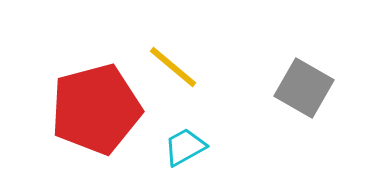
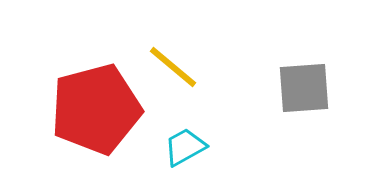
gray square: rotated 34 degrees counterclockwise
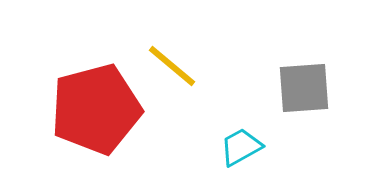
yellow line: moved 1 px left, 1 px up
cyan trapezoid: moved 56 px right
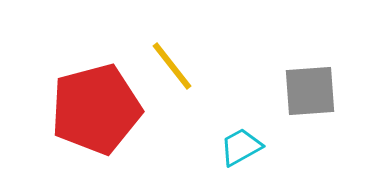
yellow line: rotated 12 degrees clockwise
gray square: moved 6 px right, 3 px down
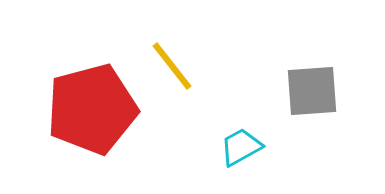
gray square: moved 2 px right
red pentagon: moved 4 px left
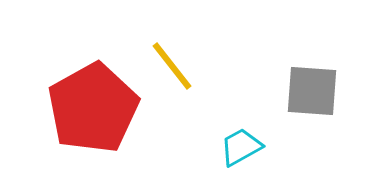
gray square: rotated 8 degrees clockwise
red pentagon: moved 1 px right, 1 px up; rotated 14 degrees counterclockwise
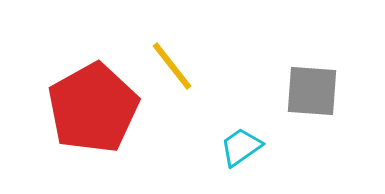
cyan trapezoid: rotated 6 degrees counterclockwise
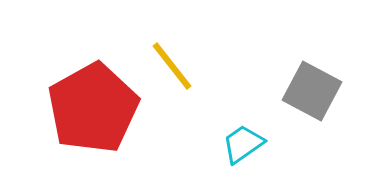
gray square: rotated 24 degrees clockwise
cyan trapezoid: moved 2 px right, 3 px up
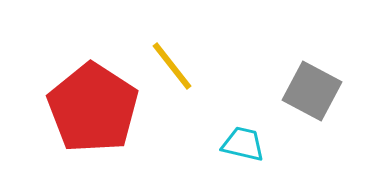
red pentagon: rotated 10 degrees counterclockwise
cyan trapezoid: rotated 48 degrees clockwise
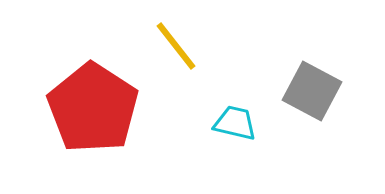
yellow line: moved 4 px right, 20 px up
cyan trapezoid: moved 8 px left, 21 px up
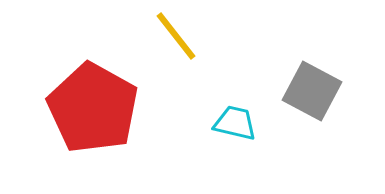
yellow line: moved 10 px up
red pentagon: rotated 4 degrees counterclockwise
